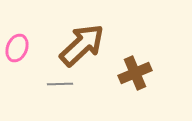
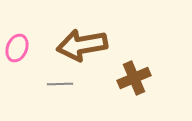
brown arrow: rotated 147 degrees counterclockwise
brown cross: moved 1 px left, 5 px down
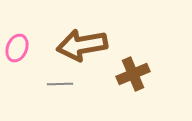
brown cross: moved 1 px left, 4 px up
